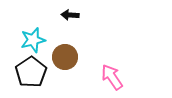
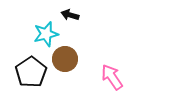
black arrow: rotated 12 degrees clockwise
cyan star: moved 13 px right, 6 px up
brown circle: moved 2 px down
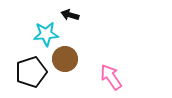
cyan star: rotated 10 degrees clockwise
black pentagon: rotated 16 degrees clockwise
pink arrow: moved 1 px left
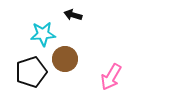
black arrow: moved 3 px right
cyan star: moved 3 px left
pink arrow: rotated 116 degrees counterclockwise
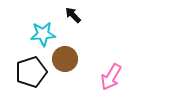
black arrow: rotated 30 degrees clockwise
